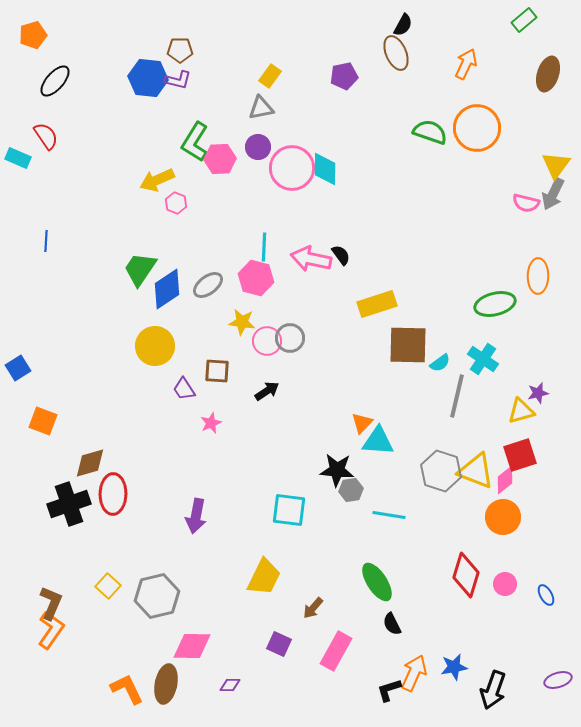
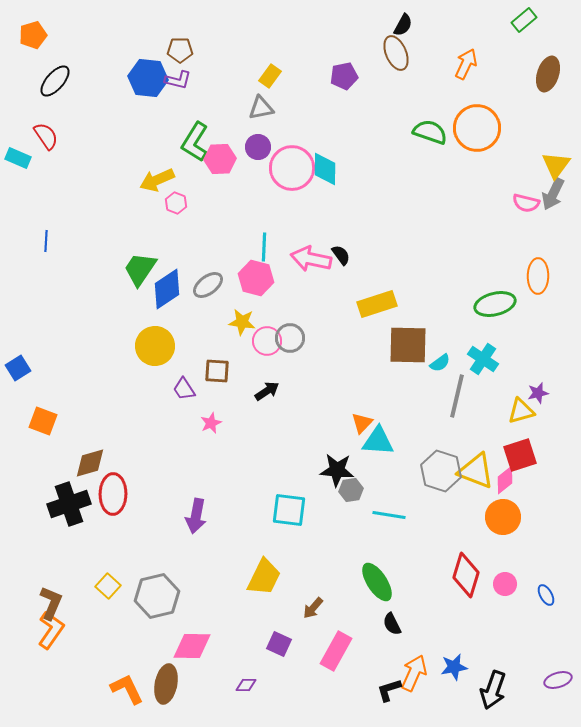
purple diamond at (230, 685): moved 16 px right
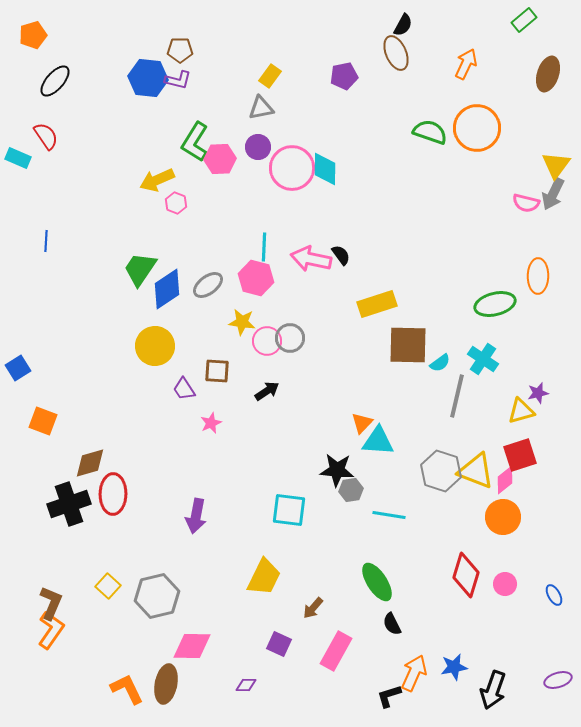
blue ellipse at (546, 595): moved 8 px right
black L-shape at (389, 690): moved 6 px down
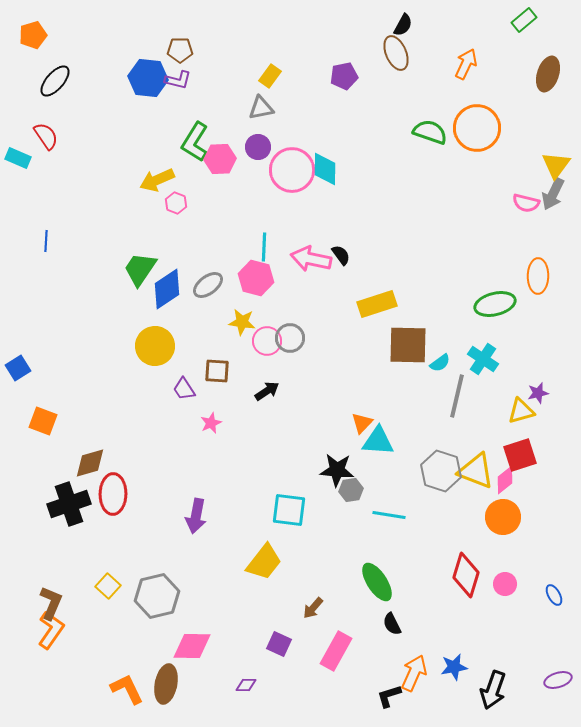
pink circle at (292, 168): moved 2 px down
yellow trapezoid at (264, 577): moved 15 px up; rotated 12 degrees clockwise
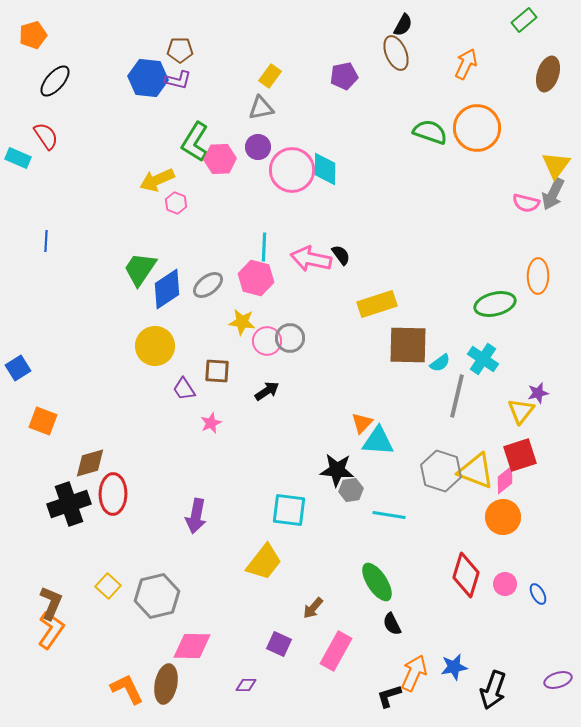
yellow triangle at (521, 411): rotated 36 degrees counterclockwise
blue ellipse at (554, 595): moved 16 px left, 1 px up
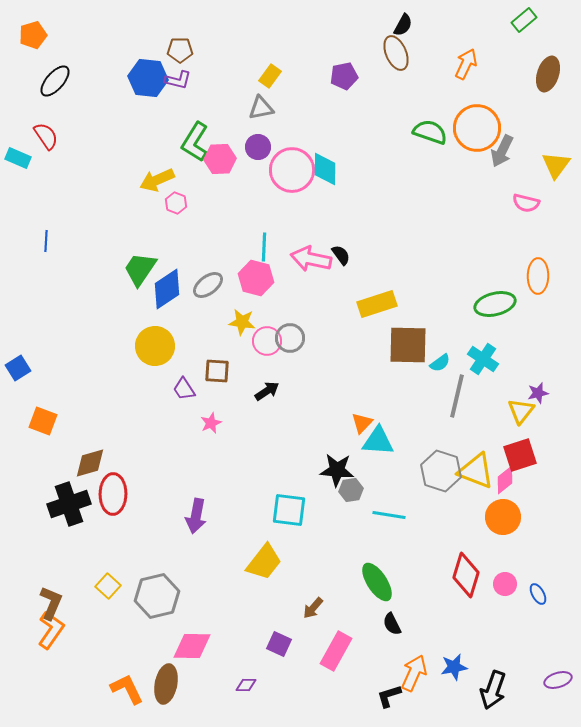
gray arrow at (553, 194): moved 51 px left, 43 px up
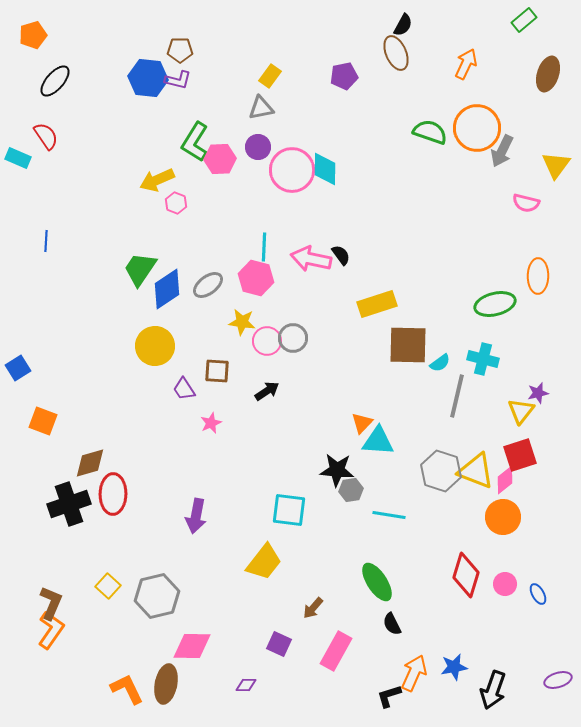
gray circle at (290, 338): moved 3 px right
cyan cross at (483, 359): rotated 20 degrees counterclockwise
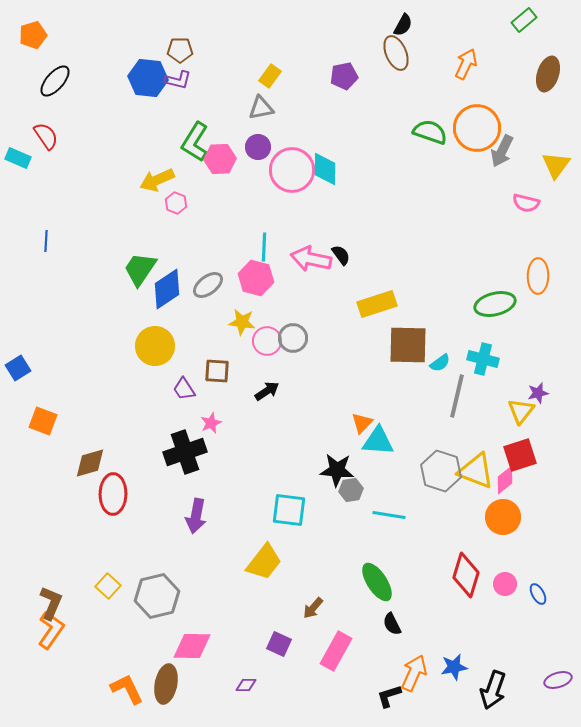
black cross at (69, 504): moved 116 px right, 52 px up
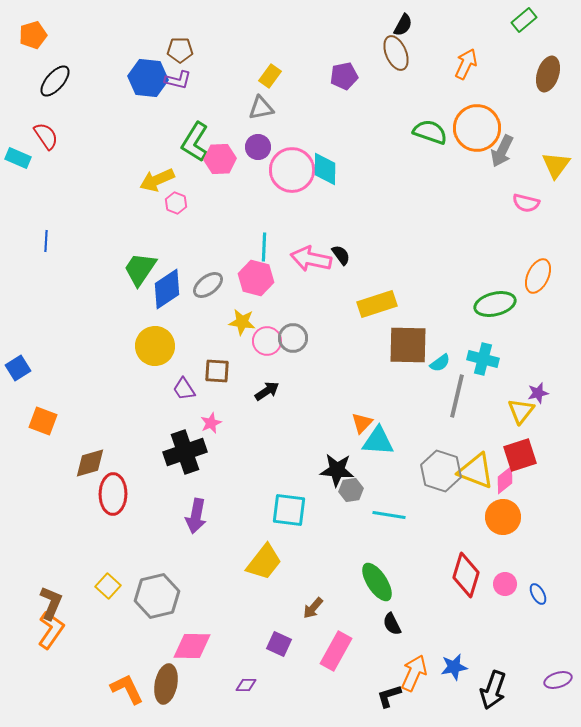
orange ellipse at (538, 276): rotated 24 degrees clockwise
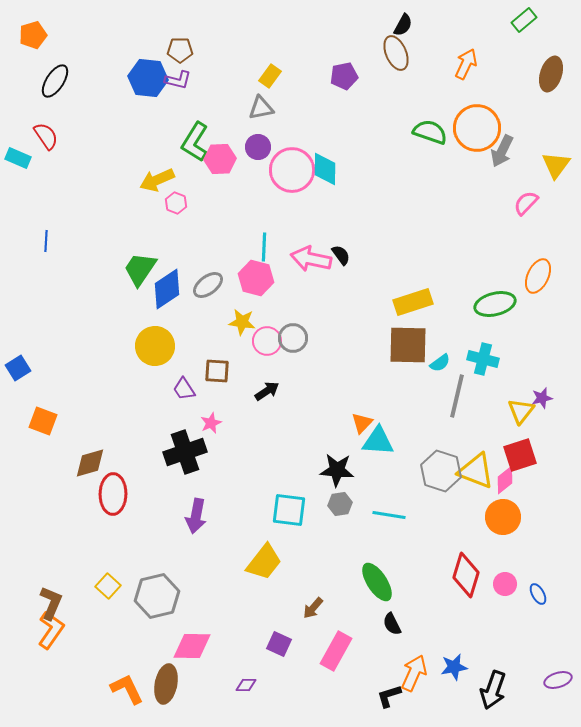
brown ellipse at (548, 74): moved 3 px right
black ellipse at (55, 81): rotated 8 degrees counterclockwise
pink semicircle at (526, 203): rotated 120 degrees clockwise
yellow rectangle at (377, 304): moved 36 px right, 2 px up
purple star at (538, 393): moved 4 px right, 5 px down
gray hexagon at (351, 490): moved 11 px left, 14 px down
